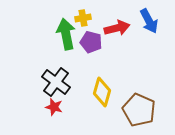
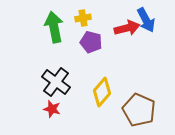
blue arrow: moved 3 px left, 1 px up
red arrow: moved 10 px right
green arrow: moved 12 px left, 7 px up
yellow diamond: rotated 24 degrees clockwise
red star: moved 2 px left, 2 px down
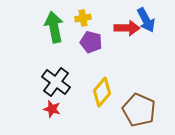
red arrow: rotated 15 degrees clockwise
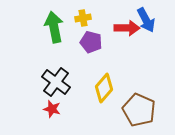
yellow diamond: moved 2 px right, 4 px up
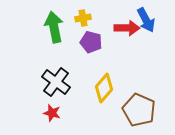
red star: moved 4 px down
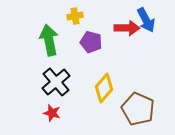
yellow cross: moved 8 px left, 2 px up
green arrow: moved 5 px left, 13 px down
black cross: rotated 12 degrees clockwise
brown pentagon: moved 1 px left, 1 px up
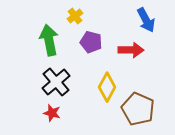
yellow cross: rotated 28 degrees counterclockwise
red arrow: moved 4 px right, 22 px down
yellow diamond: moved 3 px right, 1 px up; rotated 12 degrees counterclockwise
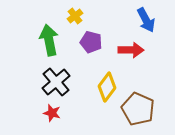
yellow diamond: rotated 8 degrees clockwise
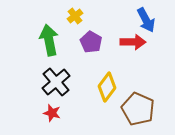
purple pentagon: rotated 15 degrees clockwise
red arrow: moved 2 px right, 8 px up
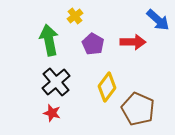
blue arrow: moved 12 px right; rotated 20 degrees counterclockwise
purple pentagon: moved 2 px right, 2 px down
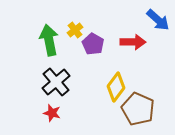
yellow cross: moved 14 px down
yellow diamond: moved 9 px right
